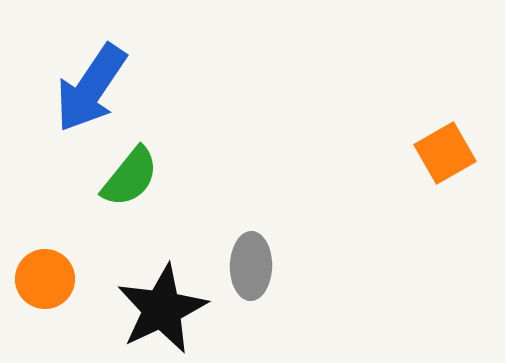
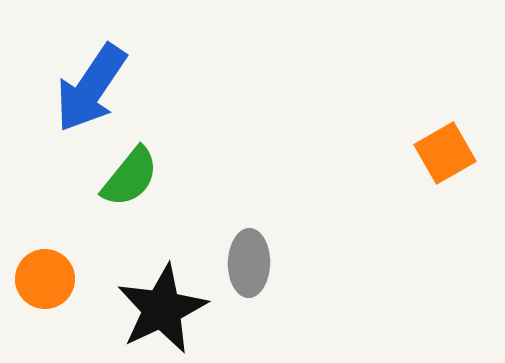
gray ellipse: moved 2 px left, 3 px up
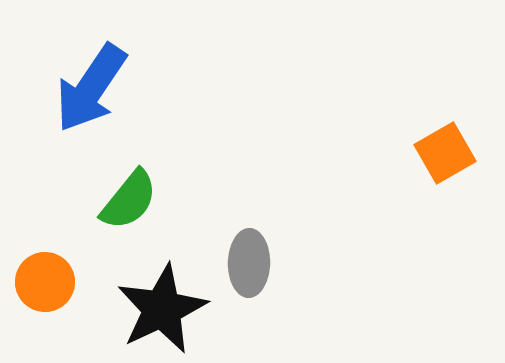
green semicircle: moved 1 px left, 23 px down
orange circle: moved 3 px down
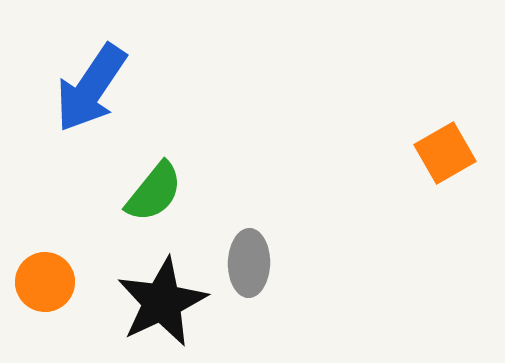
green semicircle: moved 25 px right, 8 px up
black star: moved 7 px up
